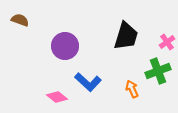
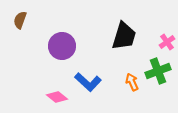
brown semicircle: rotated 90 degrees counterclockwise
black trapezoid: moved 2 px left
purple circle: moved 3 px left
orange arrow: moved 7 px up
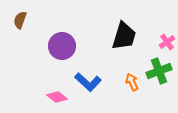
green cross: moved 1 px right
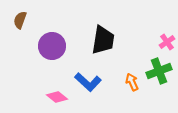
black trapezoid: moved 21 px left, 4 px down; rotated 8 degrees counterclockwise
purple circle: moved 10 px left
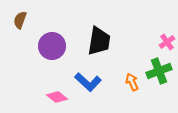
black trapezoid: moved 4 px left, 1 px down
